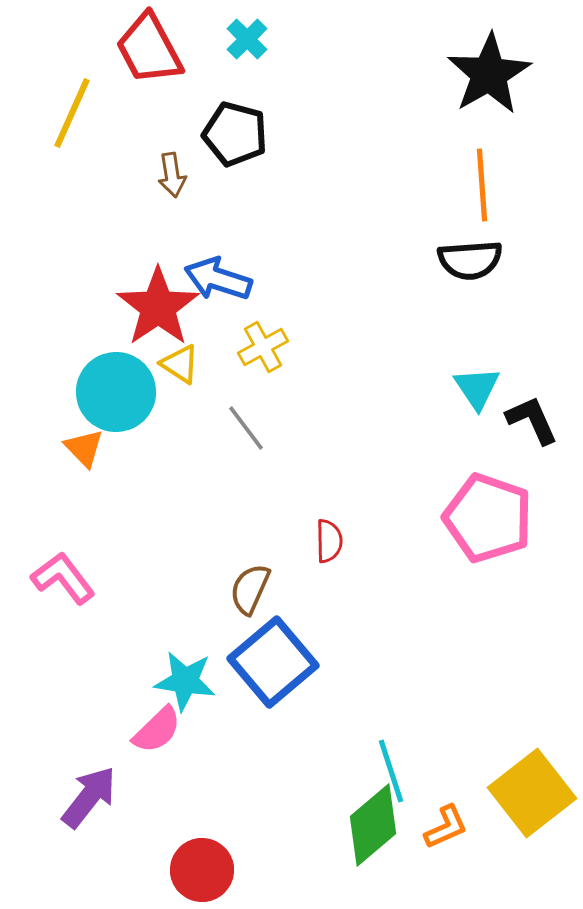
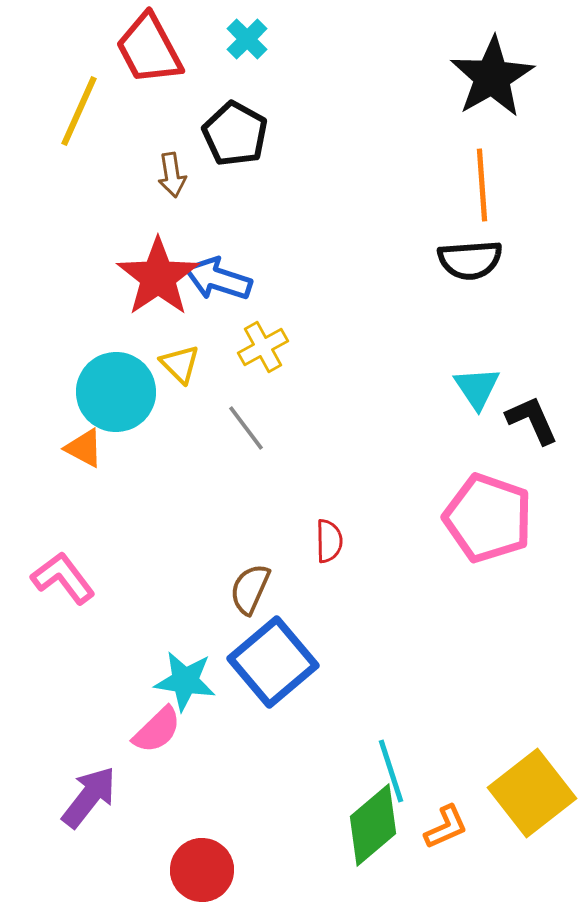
black star: moved 3 px right, 3 px down
yellow line: moved 7 px right, 2 px up
black pentagon: rotated 14 degrees clockwise
red star: moved 30 px up
yellow triangle: rotated 12 degrees clockwise
orange triangle: rotated 18 degrees counterclockwise
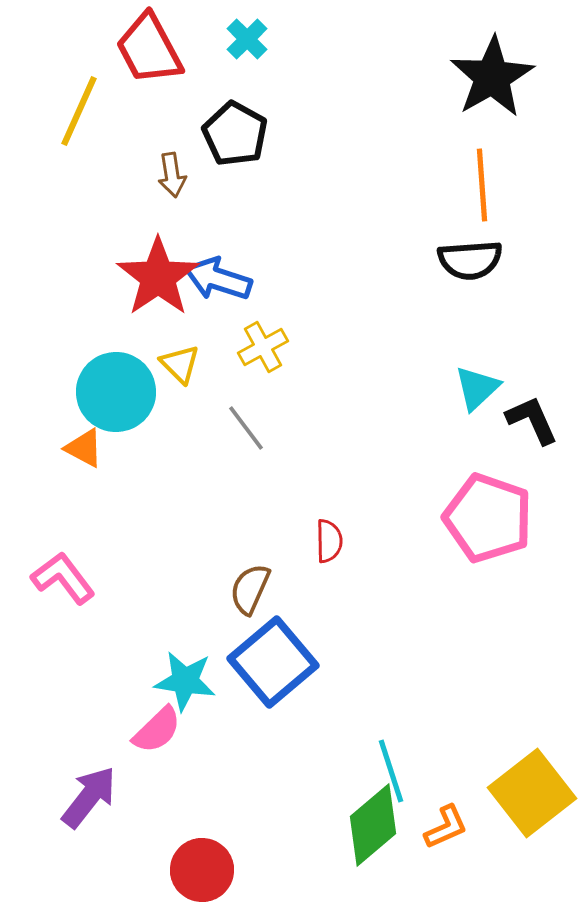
cyan triangle: rotated 21 degrees clockwise
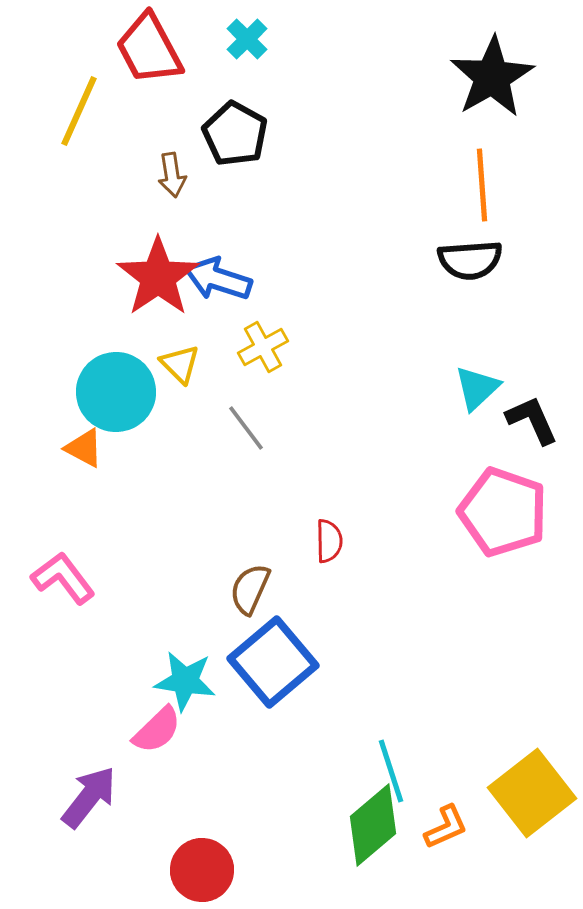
pink pentagon: moved 15 px right, 6 px up
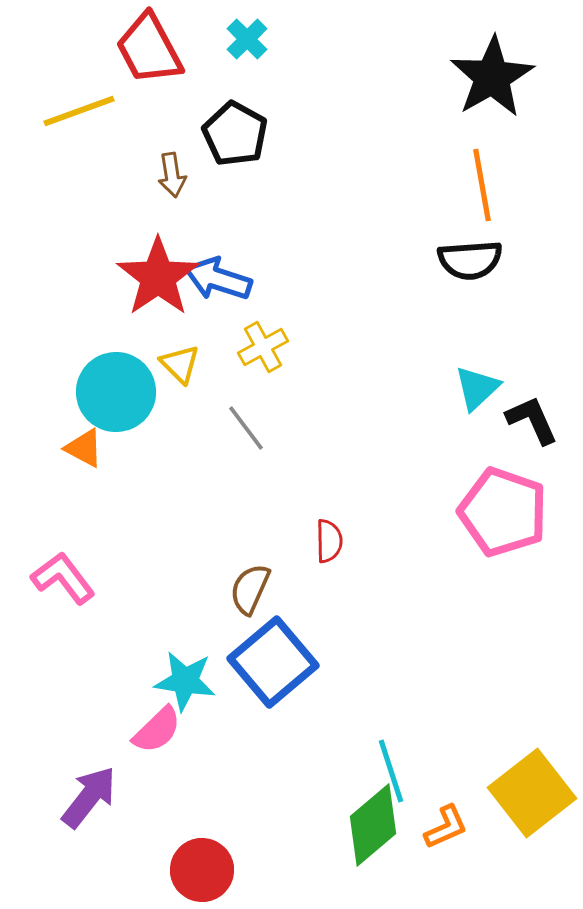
yellow line: rotated 46 degrees clockwise
orange line: rotated 6 degrees counterclockwise
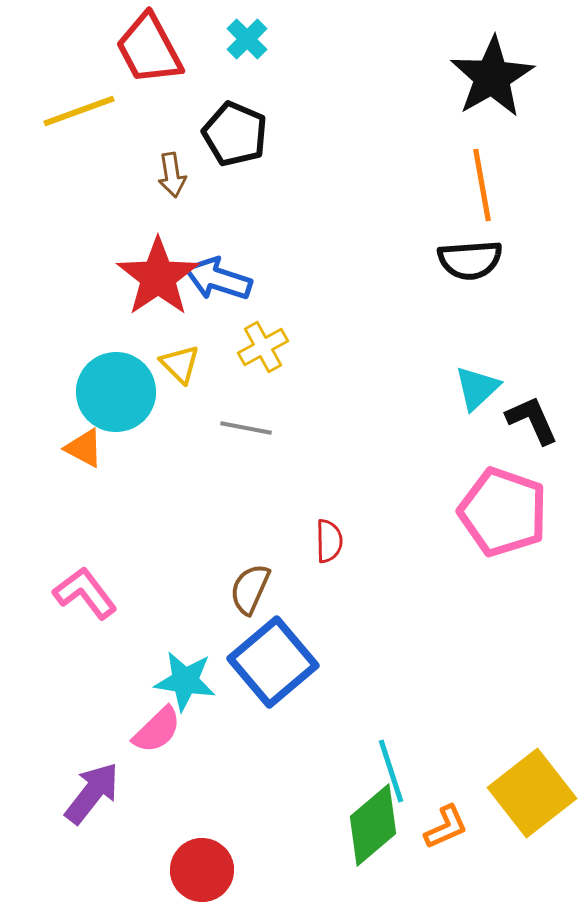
black pentagon: rotated 6 degrees counterclockwise
gray line: rotated 42 degrees counterclockwise
pink L-shape: moved 22 px right, 15 px down
purple arrow: moved 3 px right, 4 px up
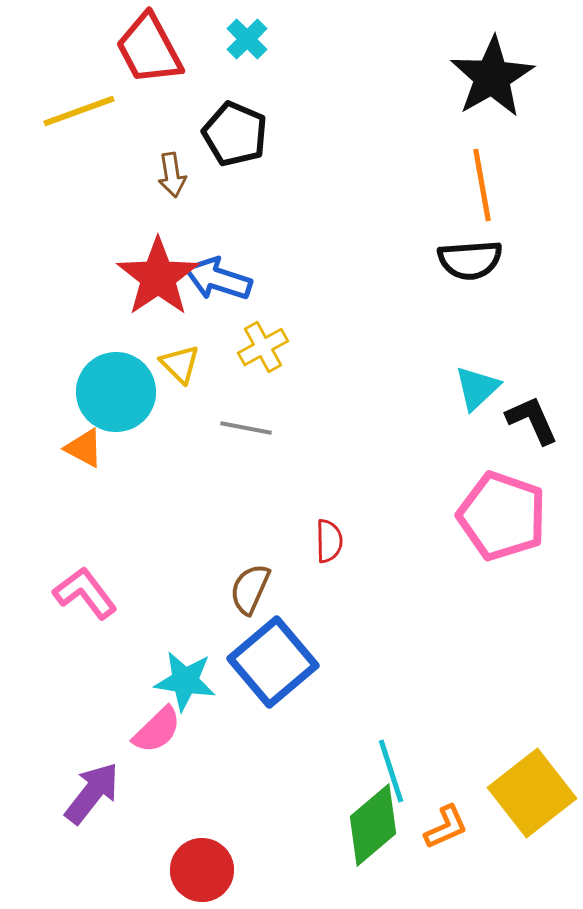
pink pentagon: moved 1 px left, 4 px down
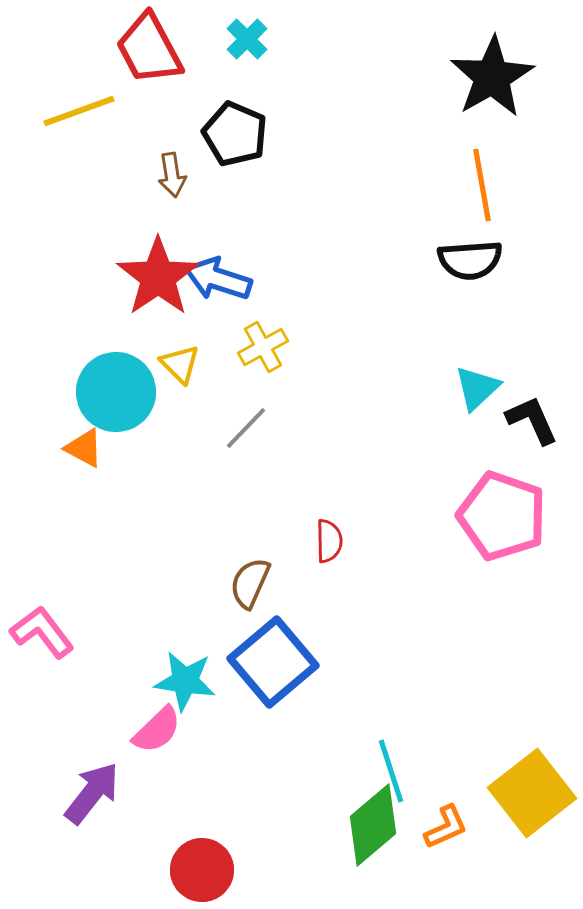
gray line: rotated 57 degrees counterclockwise
brown semicircle: moved 6 px up
pink L-shape: moved 43 px left, 39 px down
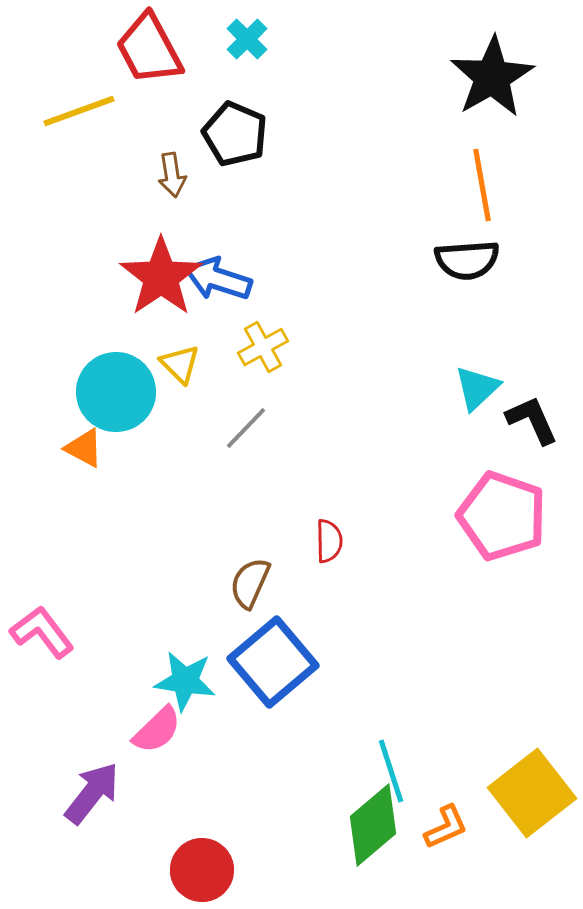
black semicircle: moved 3 px left
red star: moved 3 px right
